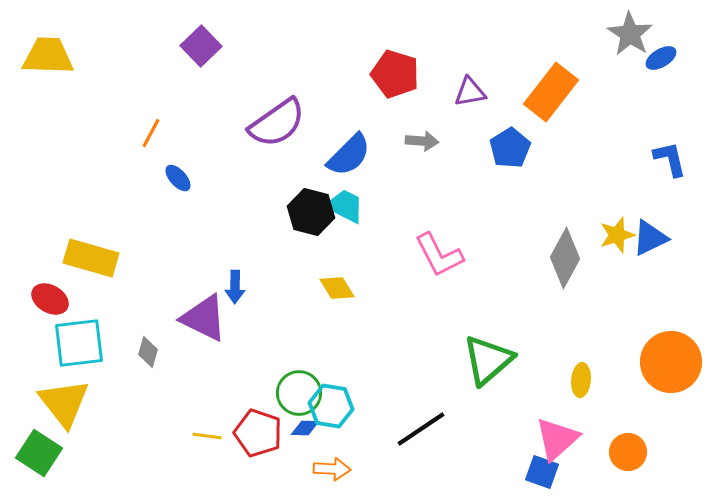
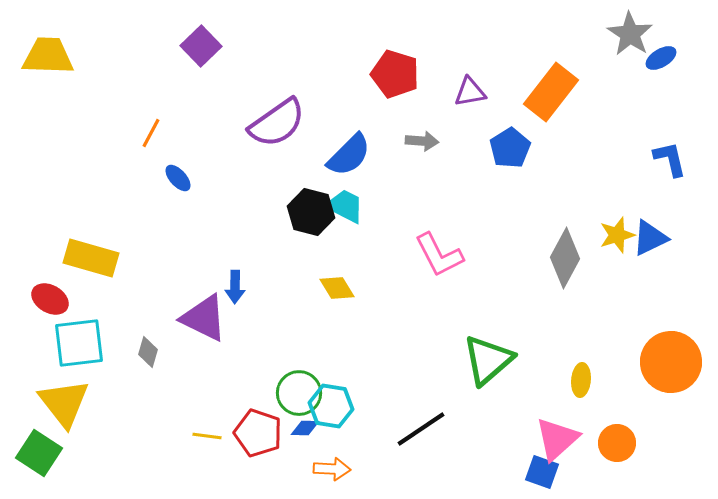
orange circle at (628, 452): moved 11 px left, 9 px up
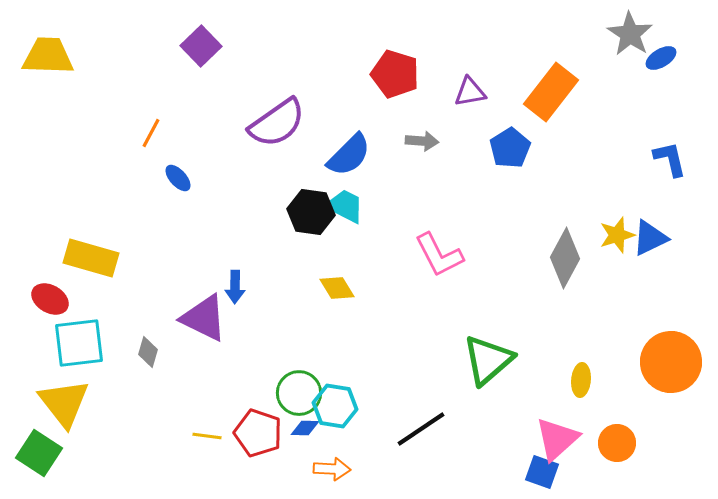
black hexagon at (311, 212): rotated 6 degrees counterclockwise
cyan hexagon at (331, 406): moved 4 px right
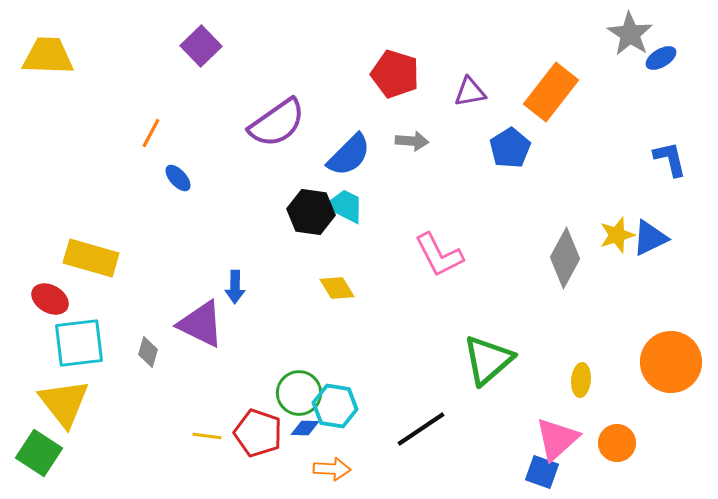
gray arrow at (422, 141): moved 10 px left
purple triangle at (204, 318): moved 3 px left, 6 px down
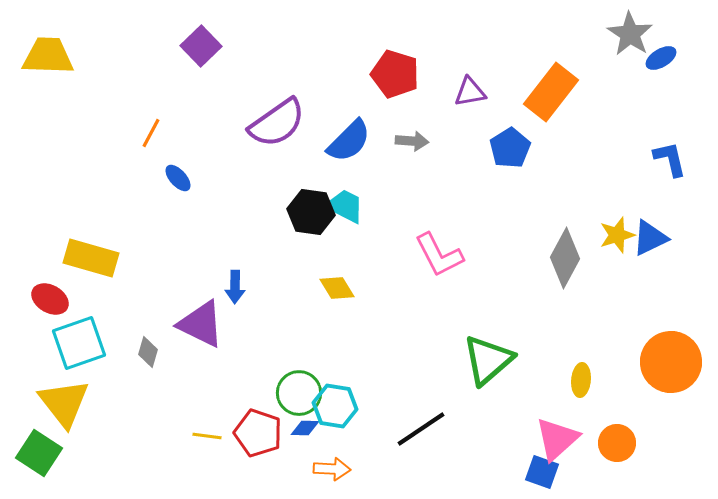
blue semicircle at (349, 155): moved 14 px up
cyan square at (79, 343): rotated 12 degrees counterclockwise
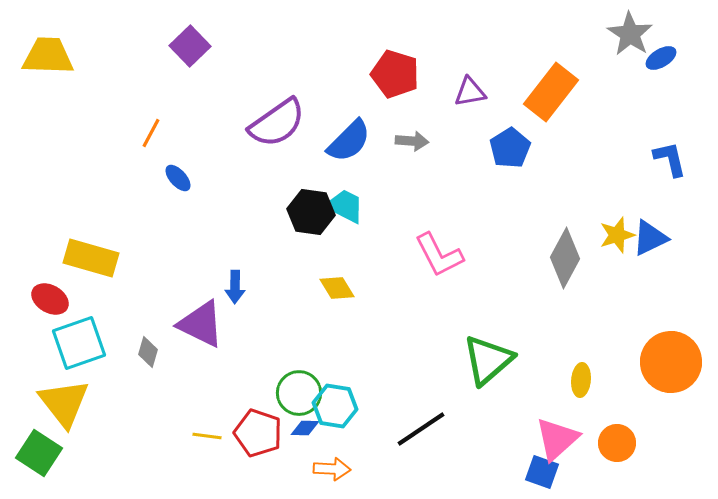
purple square at (201, 46): moved 11 px left
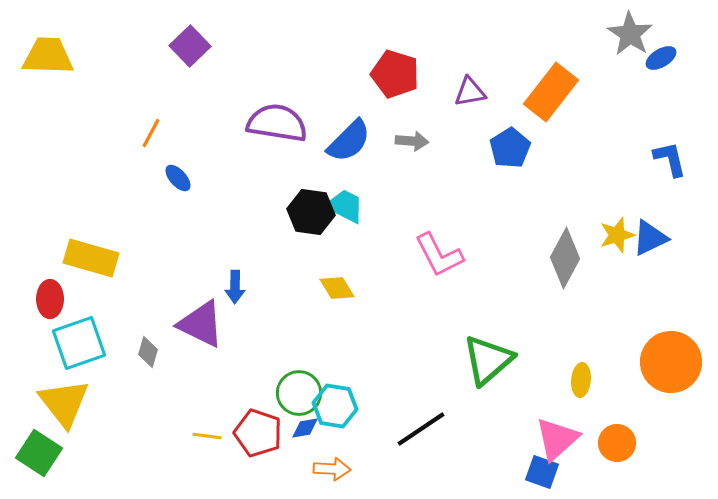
purple semicircle at (277, 123): rotated 136 degrees counterclockwise
red ellipse at (50, 299): rotated 60 degrees clockwise
blue diamond at (305, 428): rotated 12 degrees counterclockwise
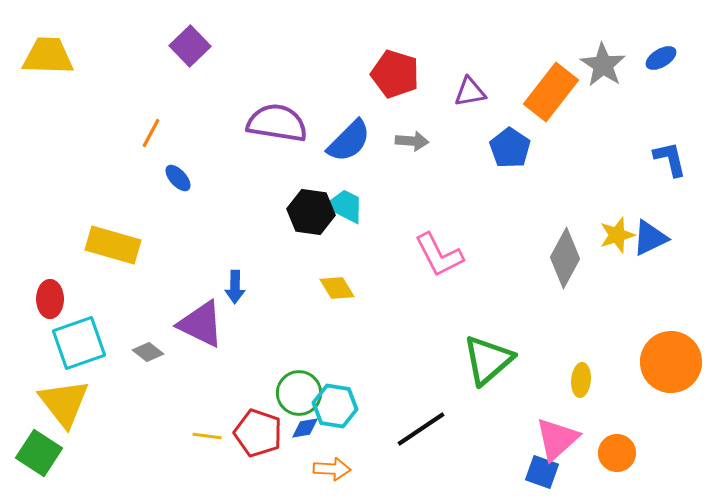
gray star at (630, 34): moved 27 px left, 31 px down
blue pentagon at (510, 148): rotated 6 degrees counterclockwise
yellow rectangle at (91, 258): moved 22 px right, 13 px up
gray diamond at (148, 352): rotated 68 degrees counterclockwise
orange circle at (617, 443): moved 10 px down
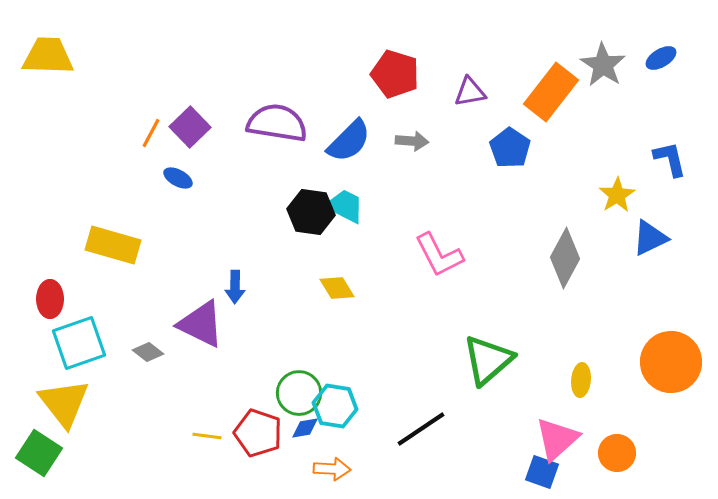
purple square at (190, 46): moved 81 px down
blue ellipse at (178, 178): rotated 20 degrees counterclockwise
yellow star at (617, 235): moved 40 px up; rotated 15 degrees counterclockwise
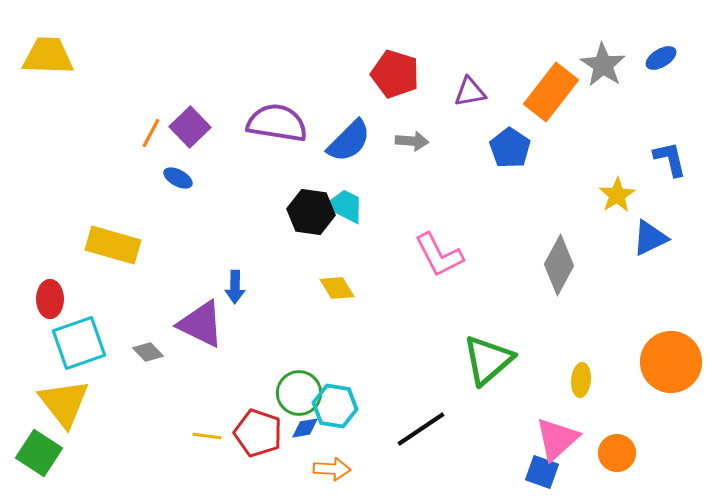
gray diamond at (565, 258): moved 6 px left, 7 px down
gray diamond at (148, 352): rotated 8 degrees clockwise
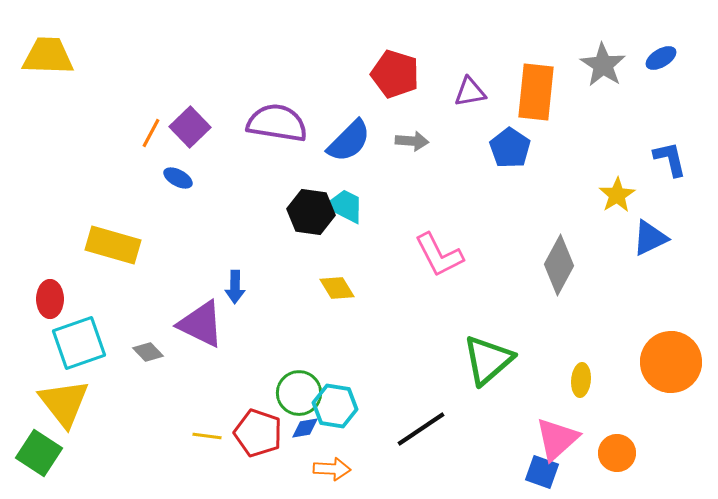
orange rectangle at (551, 92): moved 15 px left; rotated 32 degrees counterclockwise
